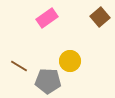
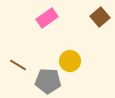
brown line: moved 1 px left, 1 px up
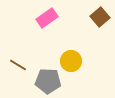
yellow circle: moved 1 px right
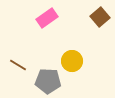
yellow circle: moved 1 px right
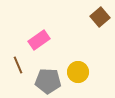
pink rectangle: moved 8 px left, 22 px down
yellow circle: moved 6 px right, 11 px down
brown line: rotated 36 degrees clockwise
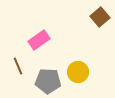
brown line: moved 1 px down
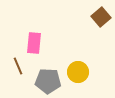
brown square: moved 1 px right
pink rectangle: moved 5 px left, 3 px down; rotated 50 degrees counterclockwise
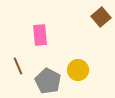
pink rectangle: moved 6 px right, 8 px up; rotated 10 degrees counterclockwise
yellow circle: moved 2 px up
gray pentagon: rotated 25 degrees clockwise
